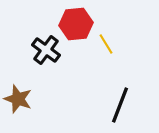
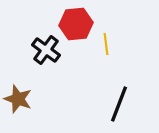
yellow line: rotated 25 degrees clockwise
black line: moved 1 px left, 1 px up
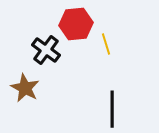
yellow line: rotated 10 degrees counterclockwise
brown star: moved 7 px right, 11 px up; rotated 8 degrees clockwise
black line: moved 7 px left, 5 px down; rotated 21 degrees counterclockwise
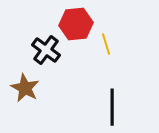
black line: moved 2 px up
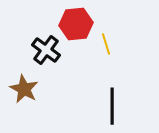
brown star: moved 1 px left, 1 px down
black line: moved 1 px up
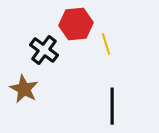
black cross: moved 2 px left
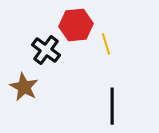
red hexagon: moved 1 px down
black cross: moved 2 px right
brown star: moved 2 px up
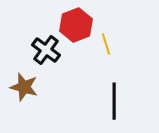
red hexagon: rotated 16 degrees counterclockwise
brown star: rotated 12 degrees counterclockwise
black line: moved 2 px right, 5 px up
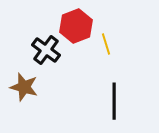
red hexagon: moved 1 px down
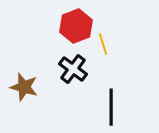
yellow line: moved 3 px left
black cross: moved 27 px right, 19 px down
black line: moved 3 px left, 6 px down
